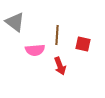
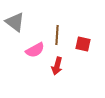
pink semicircle: rotated 24 degrees counterclockwise
red arrow: moved 3 px left; rotated 36 degrees clockwise
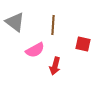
brown line: moved 4 px left, 10 px up
red arrow: moved 2 px left
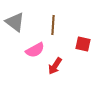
red arrow: rotated 18 degrees clockwise
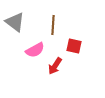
red square: moved 9 px left, 2 px down
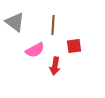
red square: rotated 21 degrees counterclockwise
red arrow: rotated 24 degrees counterclockwise
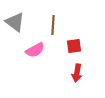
red arrow: moved 22 px right, 7 px down
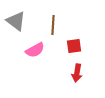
gray triangle: moved 1 px right, 1 px up
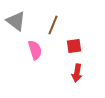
brown line: rotated 18 degrees clockwise
pink semicircle: rotated 78 degrees counterclockwise
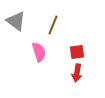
red square: moved 3 px right, 6 px down
pink semicircle: moved 4 px right, 2 px down
